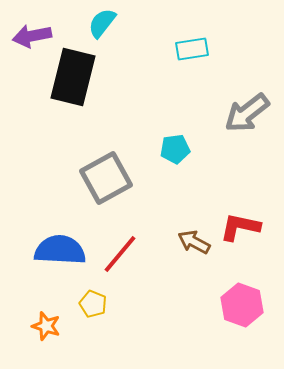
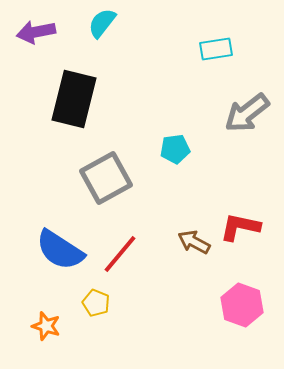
purple arrow: moved 4 px right, 4 px up
cyan rectangle: moved 24 px right
black rectangle: moved 1 px right, 22 px down
blue semicircle: rotated 150 degrees counterclockwise
yellow pentagon: moved 3 px right, 1 px up
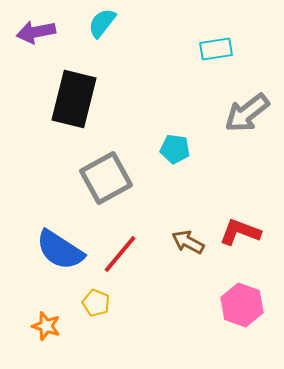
cyan pentagon: rotated 16 degrees clockwise
red L-shape: moved 5 px down; rotated 9 degrees clockwise
brown arrow: moved 6 px left
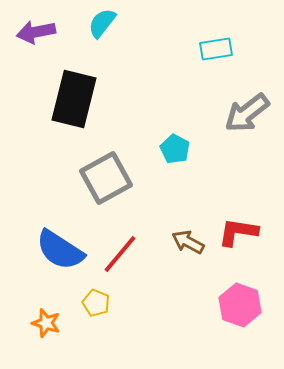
cyan pentagon: rotated 20 degrees clockwise
red L-shape: moved 2 px left; rotated 12 degrees counterclockwise
pink hexagon: moved 2 px left
orange star: moved 3 px up
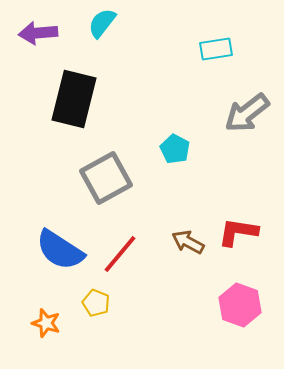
purple arrow: moved 2 px right, 1 px down; rotated 6 degrees clockwise
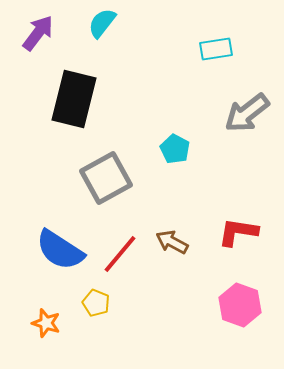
purple arrow: rotated 132 degrees clockwise
brown arrow: moved 16 px left
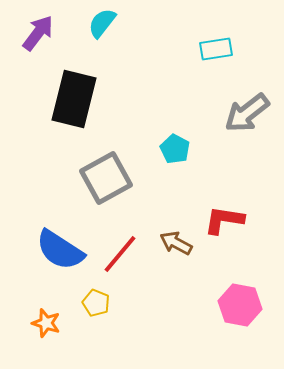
red L-shape: moved 14 px left, 12 px up
brown arrow: moved 4 px right, 1 px down
pink hexagon: rotated 9 degrees counterclockwise
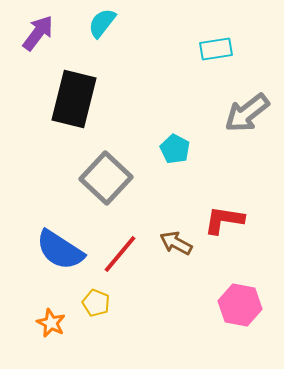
gray square: rotated 18 degrees counterclockwise
orange star: moved 5 px right; rotated 8 degrees clockwise
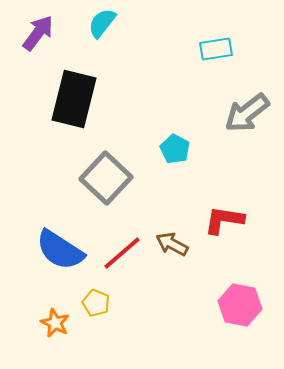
brown arrow: moved 4 px left, 1 px down
red line: moved 2 px right, 1 px up; rotated 9 degrees clockwise
orange star: moved 4 px right
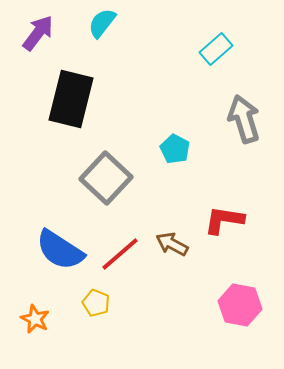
cyan rectangle: rotated 32 degrees counterclockwise
black rectangle: moved 3 px left
gray arrow: moved 3 px left, 6 px down; rotated 111 degrees clockwise
red line: moved 2 px left, 1 px down
orange star: moved 20 px left, 4 px up
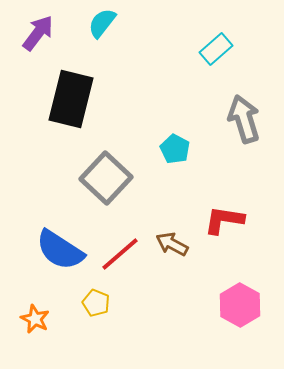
pink hexagon: rotated 18 degrees clockwise
